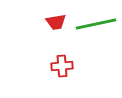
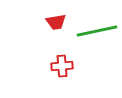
green line: moved 1 px right, 7 px down
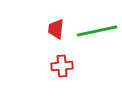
red trapezoid: moved 7 px down; rotated 105 degrees clockwise
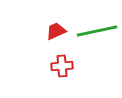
red trapezoid: moved 2 px down; rotated 60 degrees clockwise
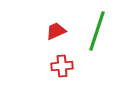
green line: rotated 60 degrees counterclockwise
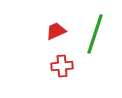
green line: moved 2 px left, 3 px down
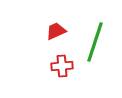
green line: moved 8 px down
